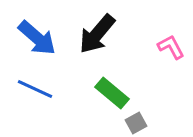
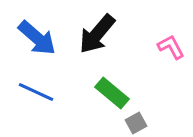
blue line: moved 1 px right, 3 px down
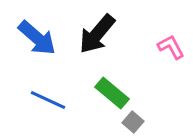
blue line: moved 12 px right, 8 px down
gray square: moved 3 px left, 1 px up; rotated 20 degrees counterclockwise
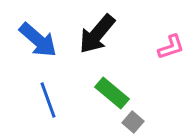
blue arrow: moved 1 px right, 2 px down
pink L-shape: rotated 100 degrees clockwise
blue line: rotated 45 degrees clockwise
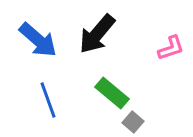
pink L-shape: moved 1 px down
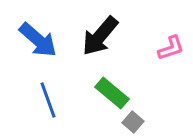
black arrow: moved 3 px right, 2 px down
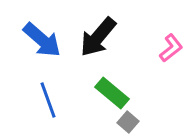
black arrow: moved 2 px left, 1 px down
blue arrow: moved 4 px right
pink L-shape: rotated 20 degrees counterclockwise
gray square: moved 5 px left
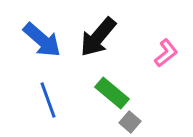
pink L-shape: moved 5 px left, 5 px down
gray square: moved 2 px right
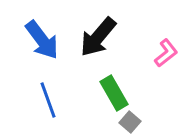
blue arrow: rotated 12 degrees clockwise
green rectangle: moved 2 px right; rotated 20 degrees clockwise
